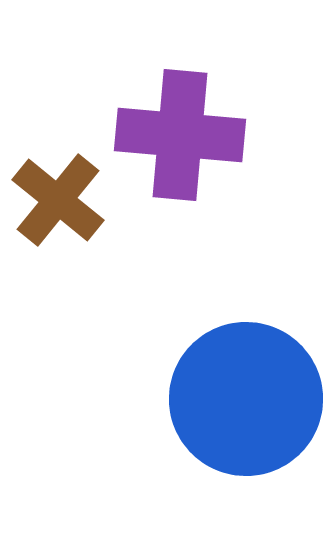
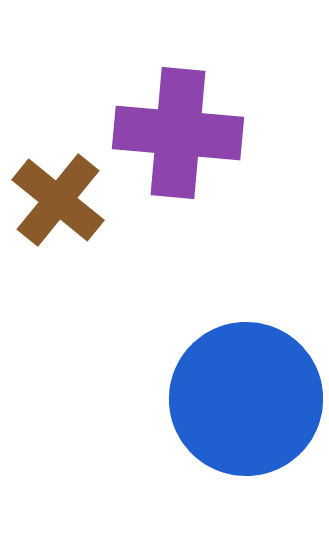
purple cross: moved 2 px left, 2 px up
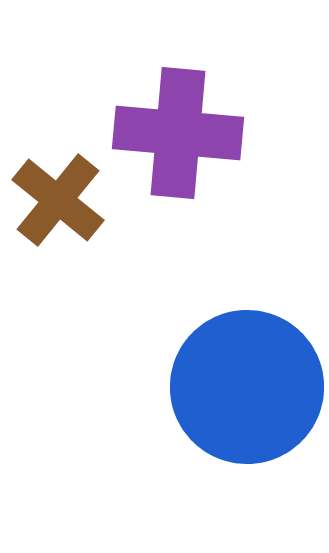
blue circle: moved 1 px right, 12 px up
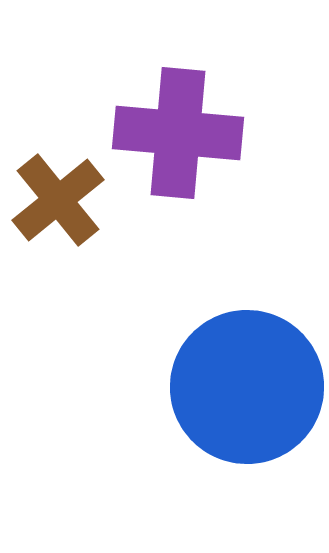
brown cross: rotated 12 degrees clockwise
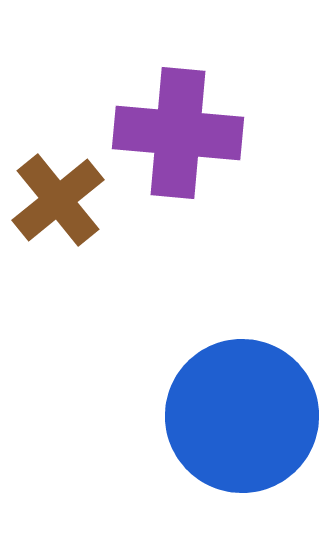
blue circle: moved 5 px left, 29 px down
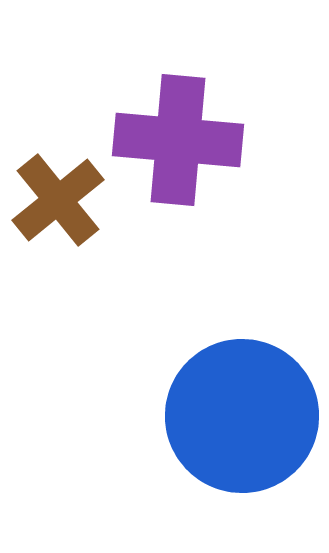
purple cross: moved 7 px down
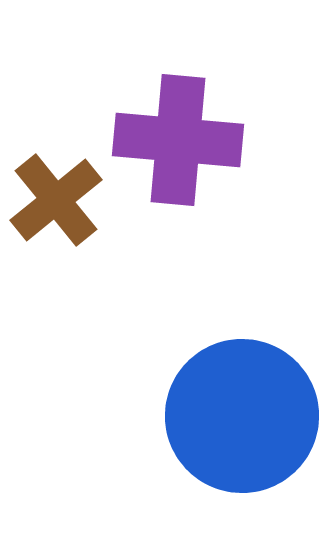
brown cross: moved 2 px left
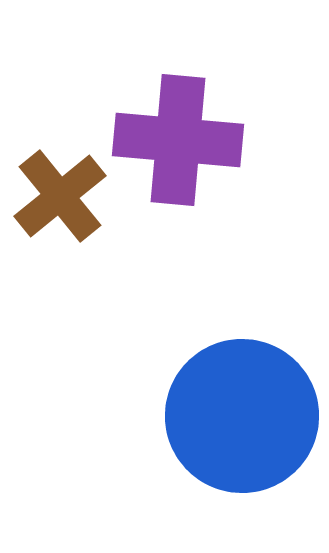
brown cross: moved 4 px right, 4 px up
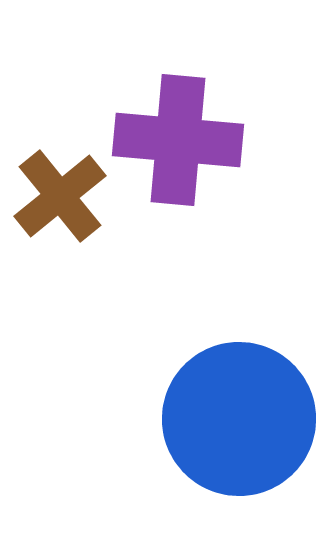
blue circle: moved 3 px left, 3 px down
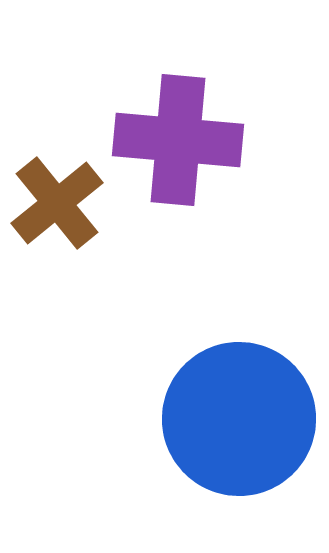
brown cross: moved 3 px left, 7 px down
